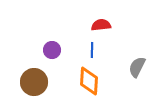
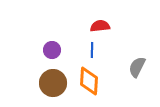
red semicircle: moved 1 px left, 1 px down
brown circle: moved 19 px right, 1 px down
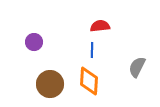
purple circle: moved 18 px left, 8 px up
brown circle: moved 3 px left, 1 px down
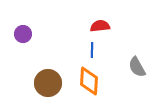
purple circle: moved 11 px left, 8 px up
gray semicircle: rotated 55 degrees counterclockwise
brown circle: moved 2 px left, 1 px up
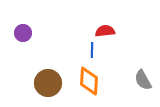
red semicircle: moved 5 px right, 5 px down
purple circle: moved 1 px up
gray semicircle: moved 6 px right, 13 px down
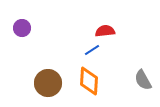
purple circle: moved 1 px left, 5 px up
blue line: rotated 56 degrees clockwise
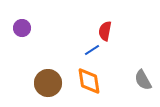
red semicircle: rotated 72 degrees counterclockwise
orange diamond: rotated 12 degrees counterclockwise
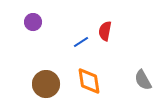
purple circle: moved 11 px right, 6 px up
blue line: moved 11 px left, 8 px up
brown circle: moved 2 px left, 1 px down
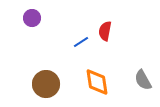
purple circle: moved 1 px left, 4 px up
orange diamond: moved 8 px right, 1 px down
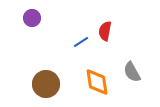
gray semicircle: moved 11 px left, 8 px up
